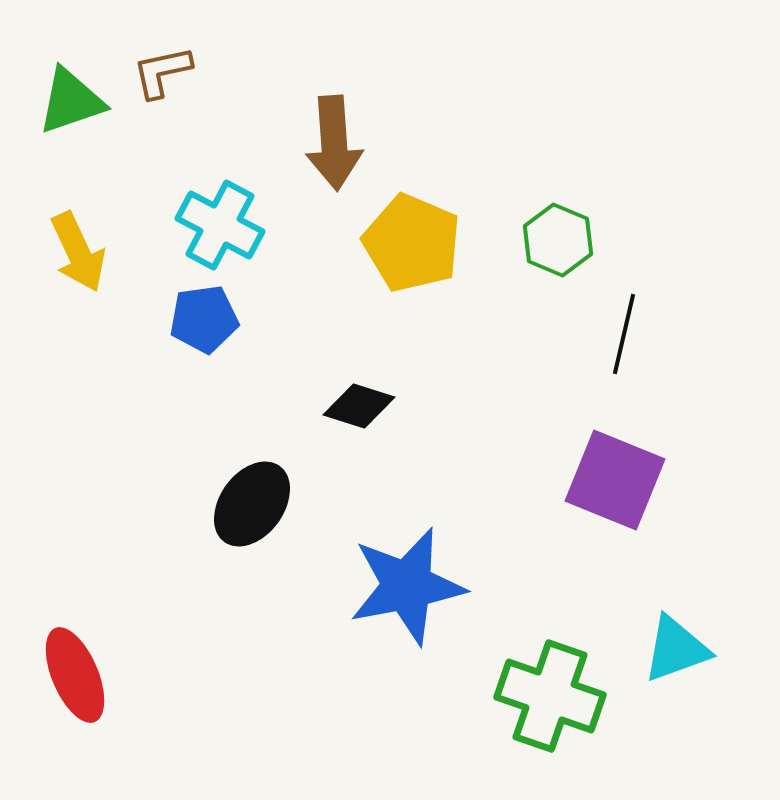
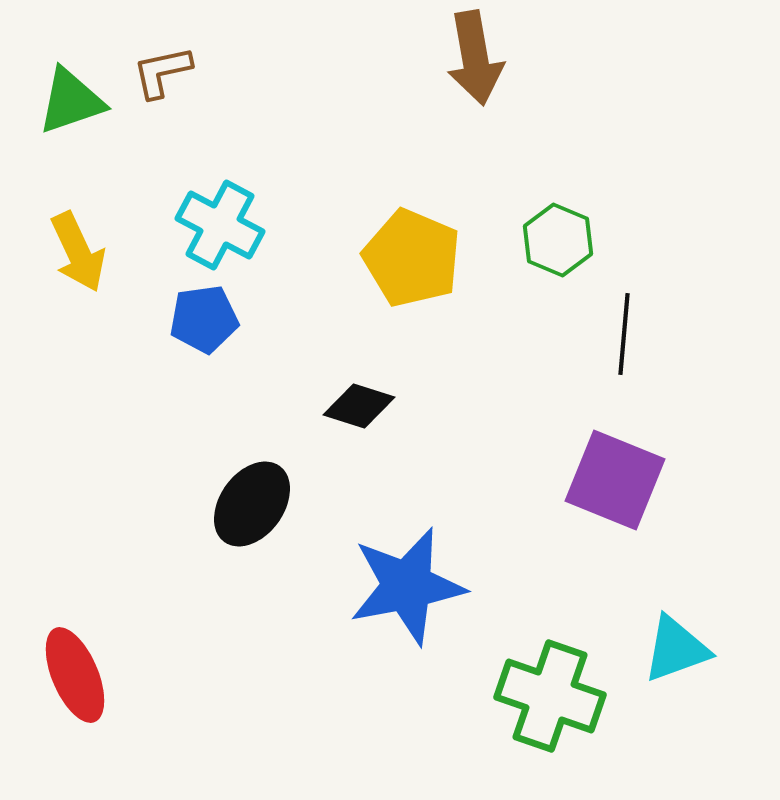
brown arrow: moved 141 px right, 85 px up; rotated 6 degrees counterclockwise
yellow pentagon: moved 15 px down
black line: rotated 8 degrees counterclockwise
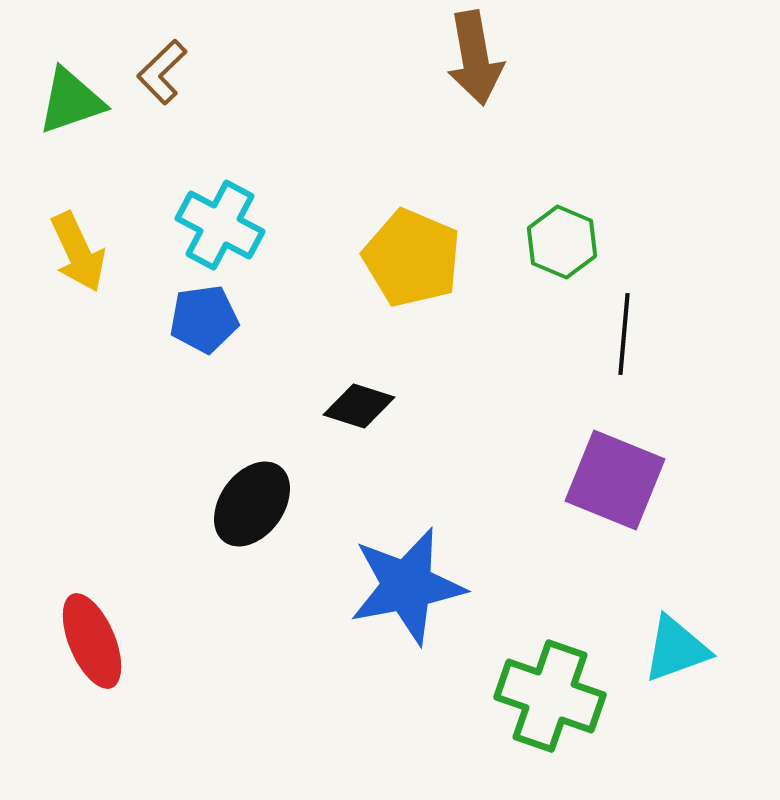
brown L-shape: rotated 32 degrees counterclockwise
green hexagon: moved 4 px right, 2 px down
red ellipse: moved 17 px right, 34 px up
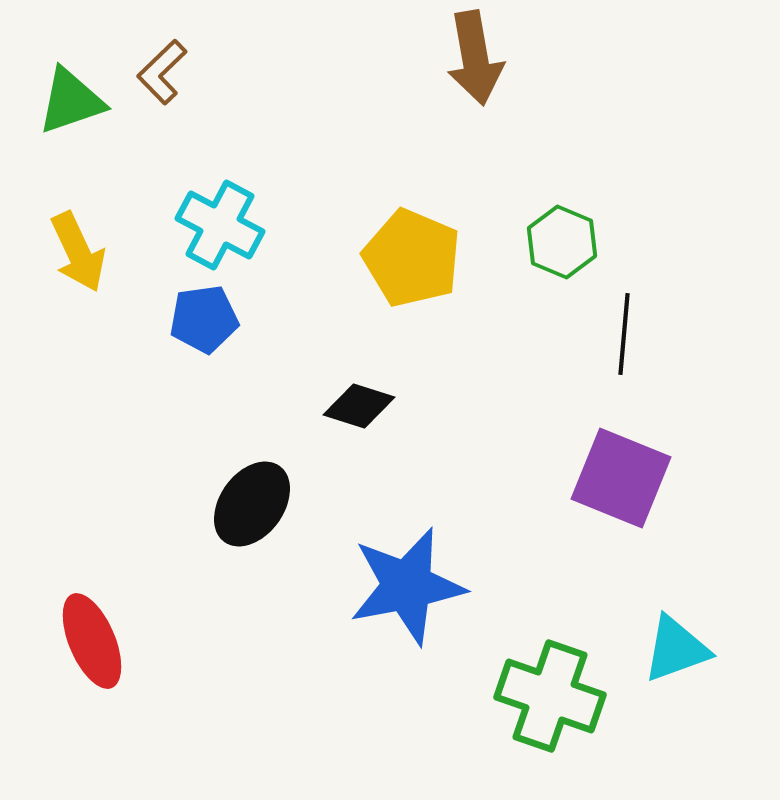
purple square: moved 6 px right, 2 px up
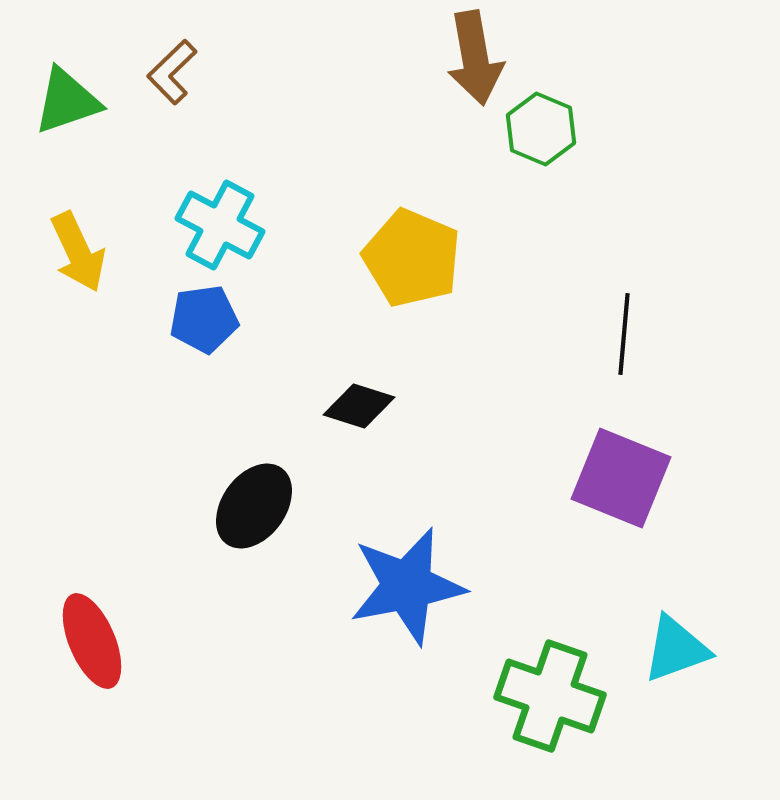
brown L-shape: moved 10 px right
green triangle: moved 4 px left
green hexagon: moved 21 px left, 113 px up
black ellipse: moved 2 px right, 2 px down
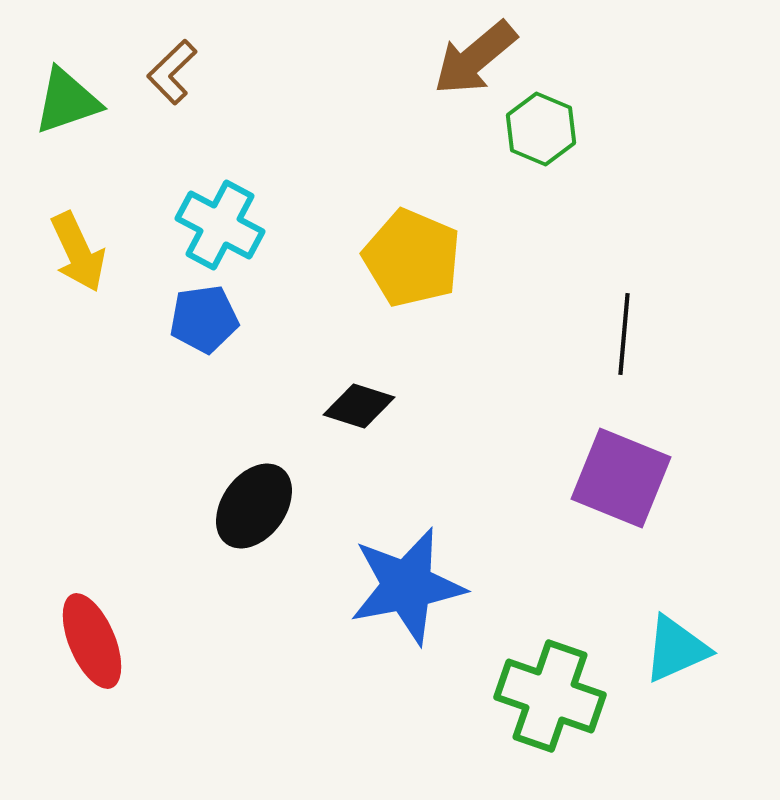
brown arrow: rotated 60 degrees clockwise
cyan triangle: rotated 4 degrees counterclockwise
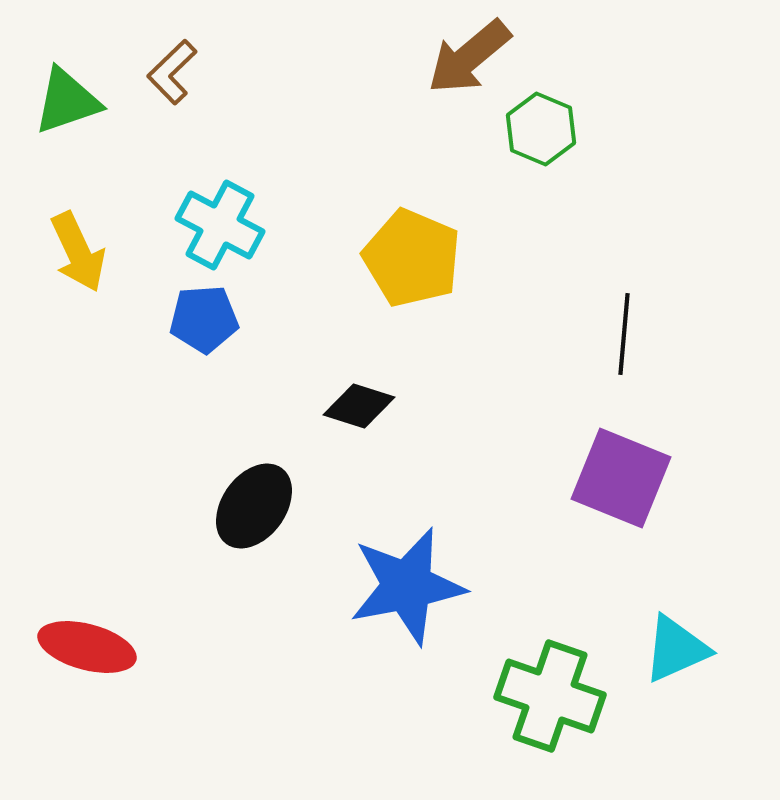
brown arrow: moved 6 px left, 1 px up
blue pentagon: rotated 4 degrees clockwise
red ellipse: moved 5 px left, 6 px down; rotated 52 degrees counterclockwise
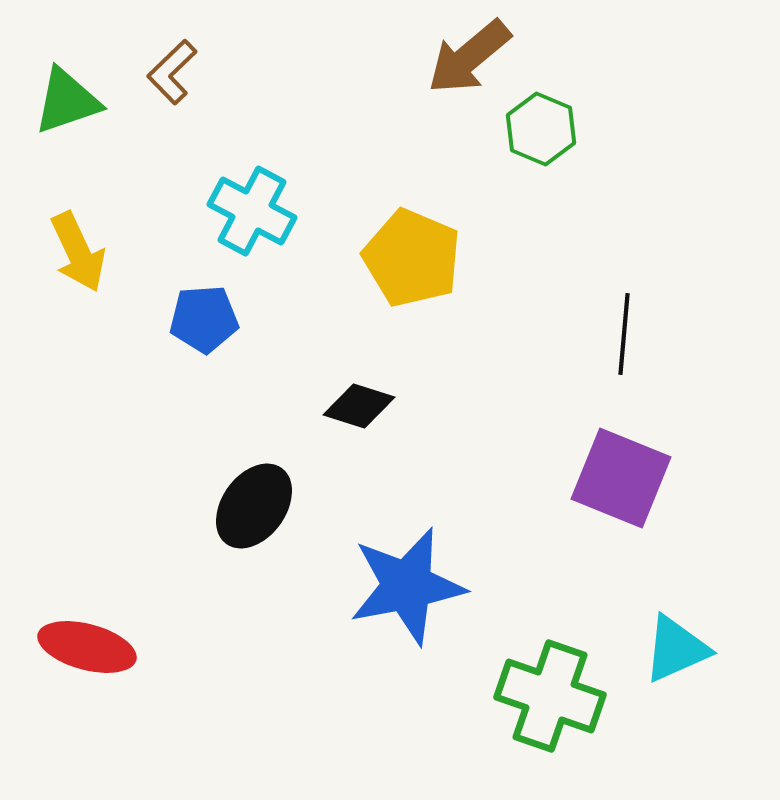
cyan cross: moved 32 px right, 14 px up
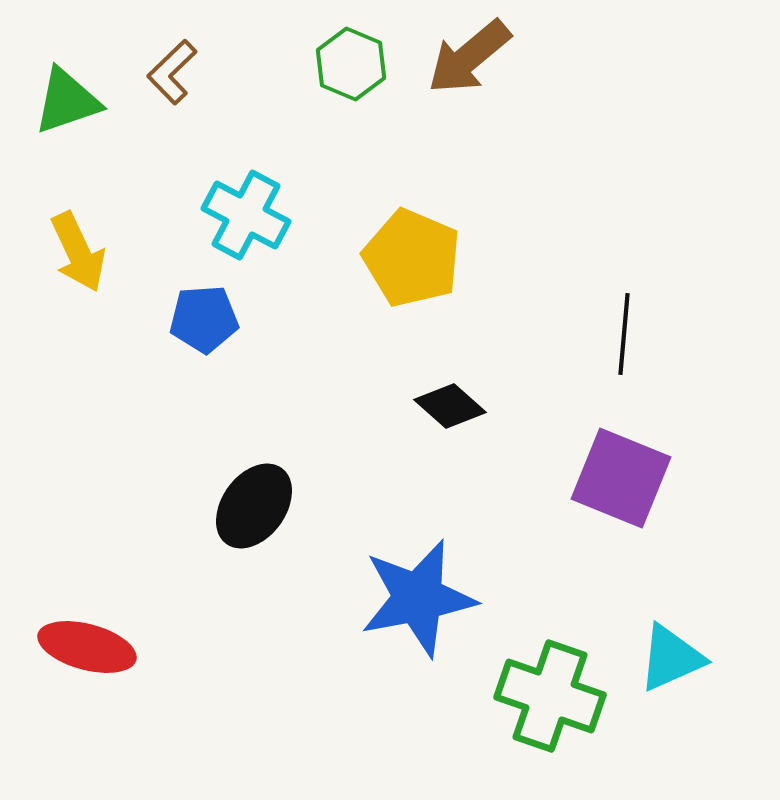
green hexagon: moved 190 px left, 65 px up
cyan cross: moved 6 px left, 4 px down
black diamond: moved 91 px right; rotated 24 degrees clockwise
blue star: moved 11 px right, 12 px down
cyan triangle: moved 5 px left, 9 px down
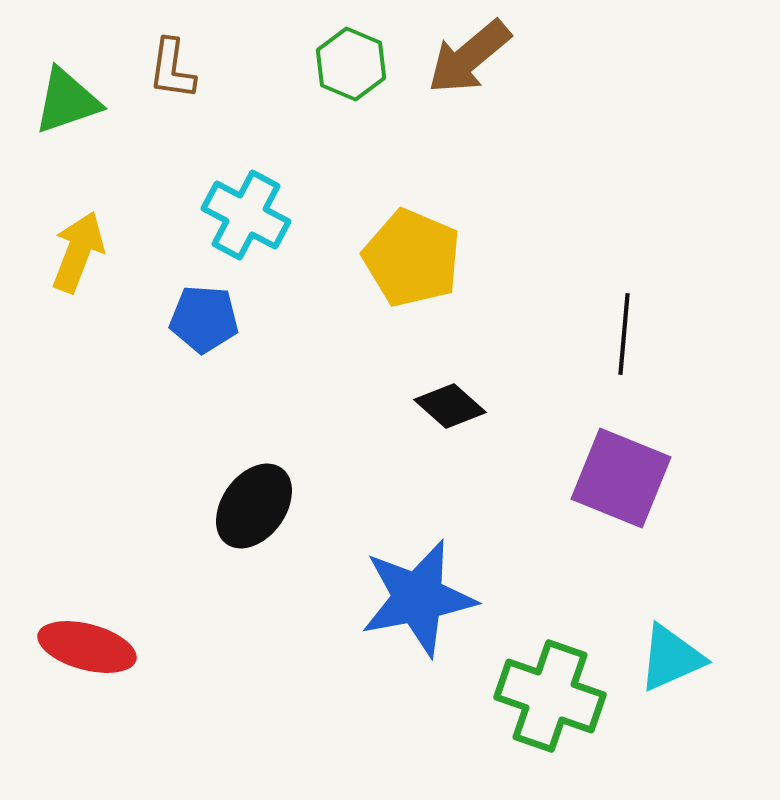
brown L-shape: moved 3 px up; rotated 38 degrees counterclockwise
yellow arrow: rotated 134 degrees counterclockwise
blue pentagon: rotated 8 degrees clockwise
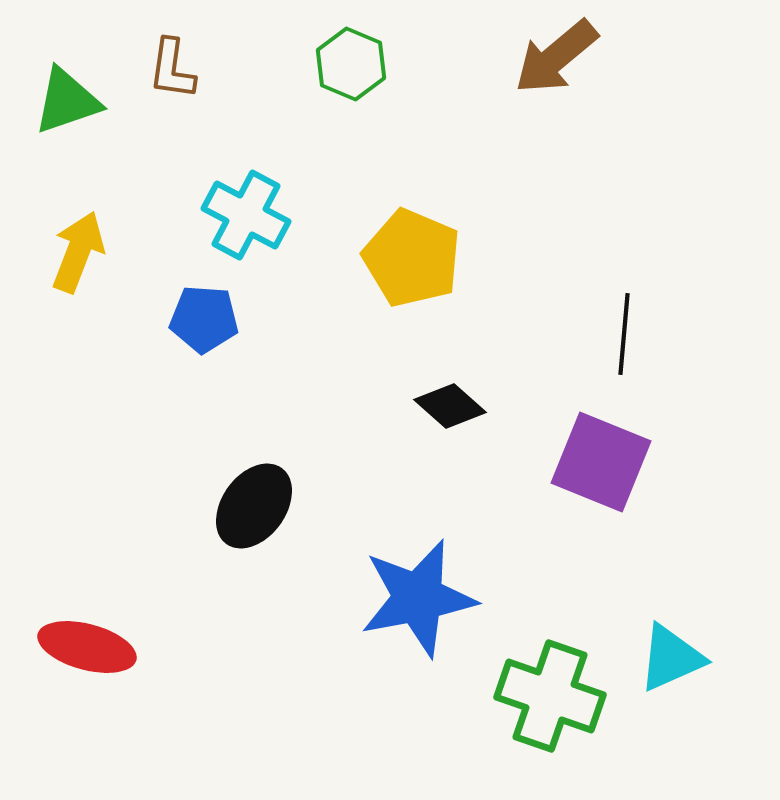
brown arrow: moved 87 px right
purple square: moved 20 px left, 16 px up
